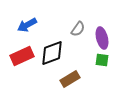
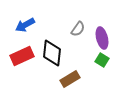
blue arrow: moved 2 px left
black diamond: rotated 64 degrees counterclockwise
green square: rotated 24 degrees clockwise
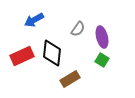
blue arrow: moved 9 px right, 5 px up
purple ellipse: moved 1 px up
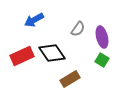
black diamond: rotated 40 degrees counterclockwise
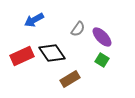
purple ellipse: rotated 30 degrees counterclockwise
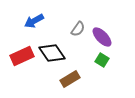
blue arrow: moved 1 px down
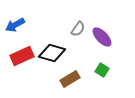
blue arrow: moved 19 px left, 4 px down
black diamond: rotated 40 degrees counterclockwise
green square: moved 10 px down
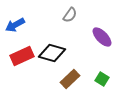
gray semicircle: moved 8 px left, 14 px up
green square: moved 9 px down
brown rectangle: rotated 12 degrees counterclockwise
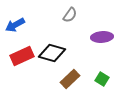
purple ellipse: rotated 50 degrees counterclockwise
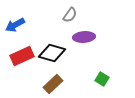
purple ellipse: moved 18 px left
brown rectangle: moved 17 px left, 5 px down
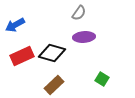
gray semicircle: moved 9 px right, 2 px up
brown rectangle: moved 1 px right, 1 px down
